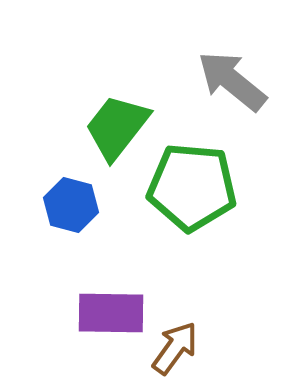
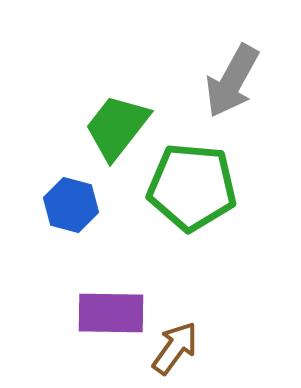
gray arrow: rotated 100 degrees counterclockwise
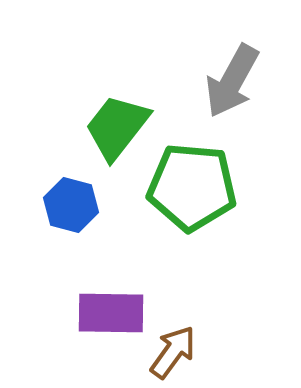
brown arrow: moved 2 px left, 4 px down
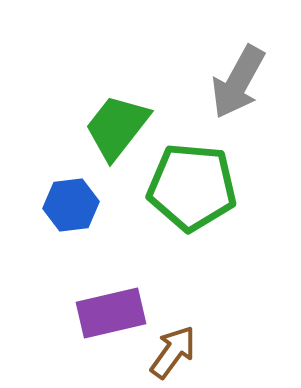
gray arrow: moved 6 px right, 1 px down
blue hexagon: rotated 22 degrees counterclockwise
purple rectangle: rotated 14 degrees counterclockwise
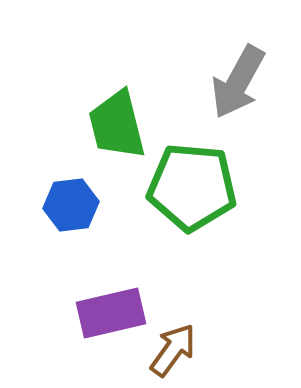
green trapezoid: moved 2 px up; rotated 52 degrees counterclockwise
brown arrow: moved 2 px up
